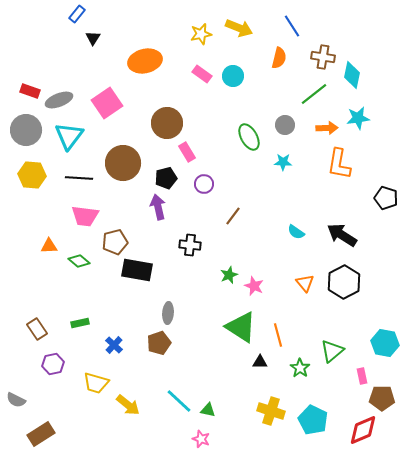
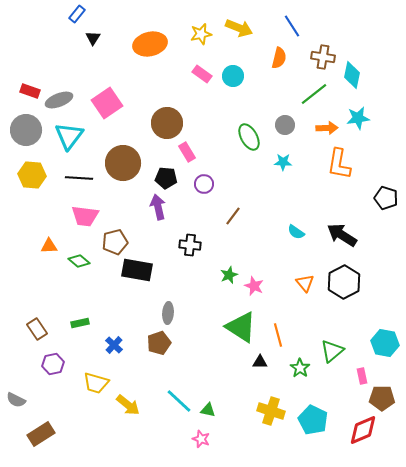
orange ellipse at (145, 61): moved 5 px right, 17 px up
black pentagon at (166, 178): rotated 20 degrees clockwise
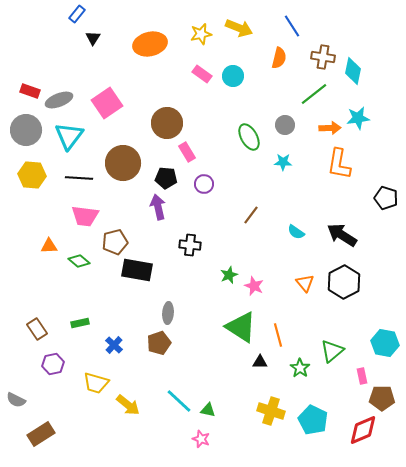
cyan diamond at (352, 75): moved 1 px right, 4 px up
orange arrow at (327, 128): moved 3 px right
brown line at (233, 216): moved 18 px right, 1 px up
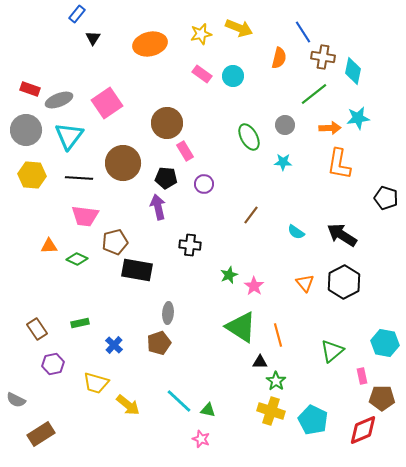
blue line at (292, 26): moved 11 px right, 6 px down
red rectangle at (30, 91): moved 2 px up
pink rectangle at (187, 152): moved 2 px left, 1 px up
green diamond at (79, 261): moved 2 px left, 2 px up; rotated 15 degrees counterclockwise
pink star at (254, 286): rotated 12 degrees clockwise
green star at (300, 368): moved 24 px left, 13 px down
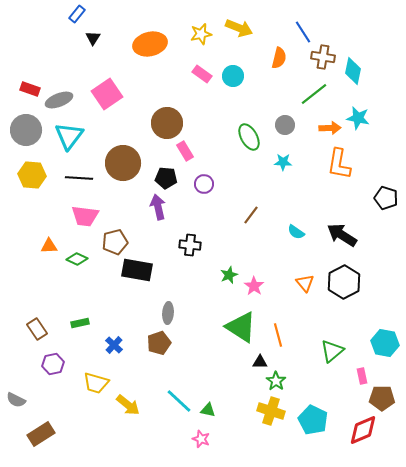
pink square at (107, 103): moved 9 px up
cyan star at (358, 118): rotated 20 degrees clockwise
